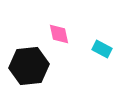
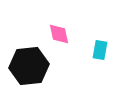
cyan rectangle: moved 2 px left, 1 px down; rotated 72 degrees clockwise
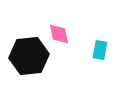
black hexagon: moved 10 px up
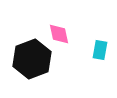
black hexagon: moved 3 px right, 3 px down; rotated 15 degrees counterclockwise
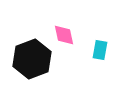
pink diamond: moved 5 px right, 1 px down
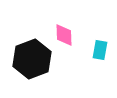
pink diamond: rotated 10 degrees clockwise
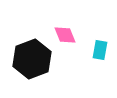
pink diamond: moved 1 px right; rotated 20 degrees counterclockwise
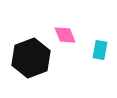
black hexagon: moved 1 px left, 1 px up
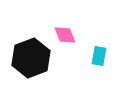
cyan rectangle: moved 1 px left, 6 px down
